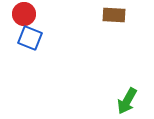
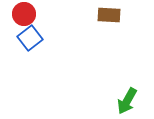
brown rectangle: moved 5 px left
blue square: rotated 30 degrees clockwise
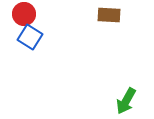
blue square: moved 1 px up; rotated 20 degrees counterclockwise
green arrow: moved 1 px left
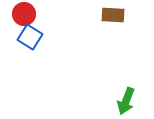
brown rectangle: moved 4 px right
green arrow: rotated 8 degrees counterclockwise
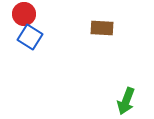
brown rectangle: moved 11 px left, 13 px down
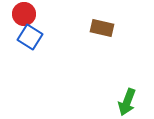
brown rectangle: rotated 10 degrees clockwise
green arrow: moved 1 px right, 1 px down
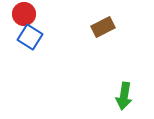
brown rectangle: moved 1 px right, 1 px up; rotated 40 degrees counterclockwise
green arrow: moved 3 px left, 6 px up; rotated 12 degrees counterclockwise
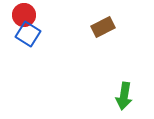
red circle: moved 1 px down
blue square: moved 2 px left, 3 px up
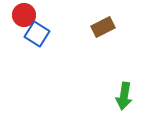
blue square: moved 9 px right
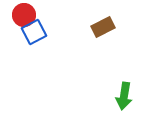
blue square: moved 3 px left, 2 px up; rotated 30 degrees clockwise
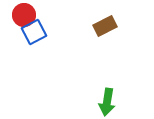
brown rectangle: moved 2 px right, 1 px up
green arrow: moved 17 px left, 6 px down
